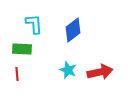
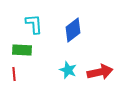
green rectangle: moved 1 px down
red line: moved 3 px left
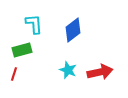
green rectangle: rotated 18 degrees counterclockwise
red line: rotated 24 degrees clockwise
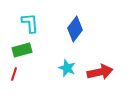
cyan L-shape: moved 4 px left, 1 px up
blue diamond: moved 2 px right, 1 px up; rotated 15 degrees counterclockwise
cyan star: moved 1 px left, 2 px up
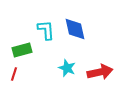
cyan L-shape: moved 16 px right, 7 px down
blue diamond: rotated 50 degrees counterclockwise
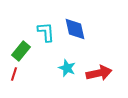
cyan L-shape: moved 2 px down
green rectangle: moved 1 px left, 1 px down; rotated 36 degrees counterclockwise
red arrow: moved 1 px left, 1 px down
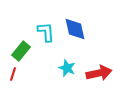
red line: moved 1 px left
